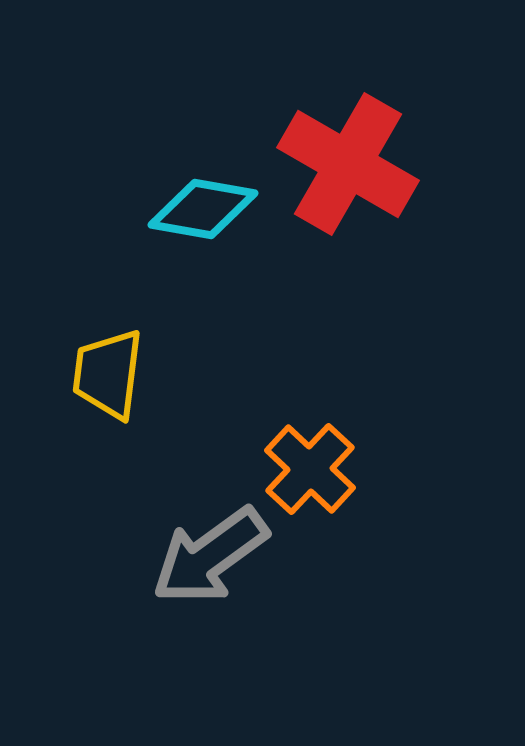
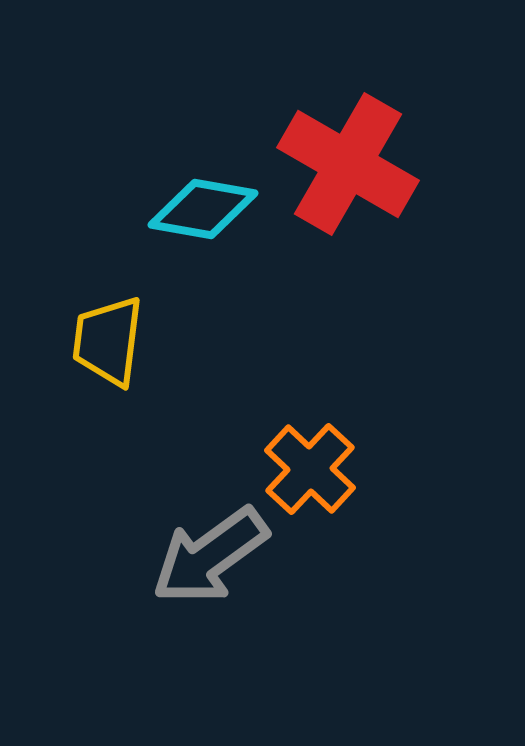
yellow trapezoid: moved 33 px up
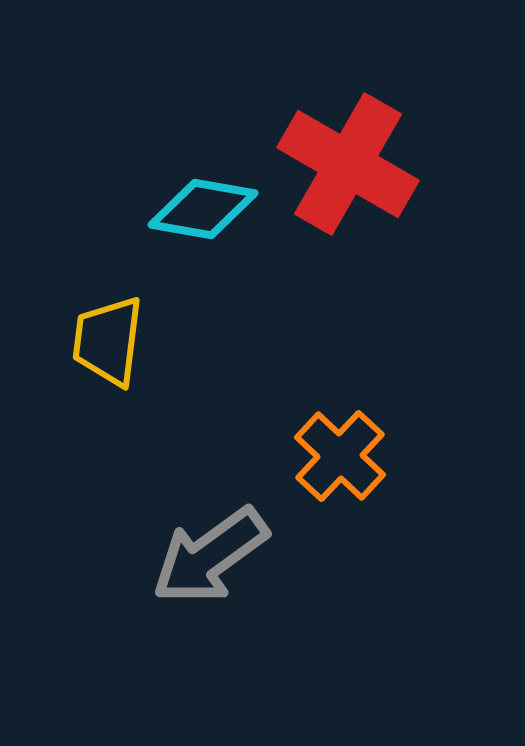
orange cross: moved 30 px right, 13 px up
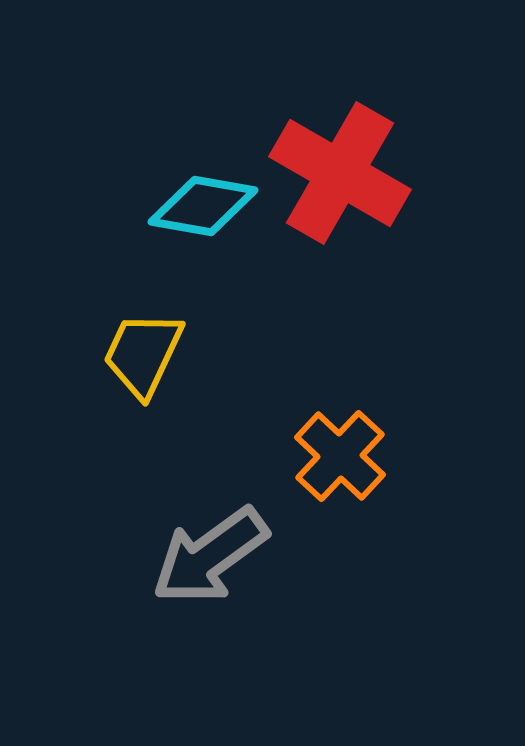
red cross: moved 8 px left, 9 px down
cyan diamond: moved 3 px up
yellow trapezoid: moved 35 px right, 13 px down; rotated 18 degrees clockwise
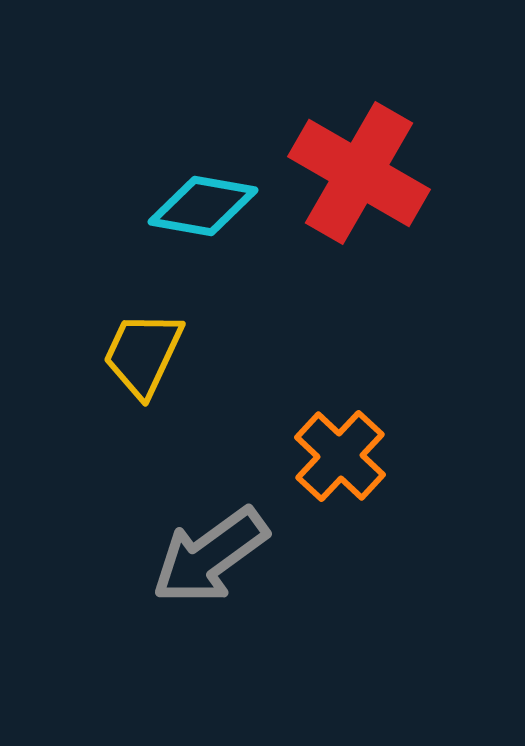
red cross: moved 19 px right
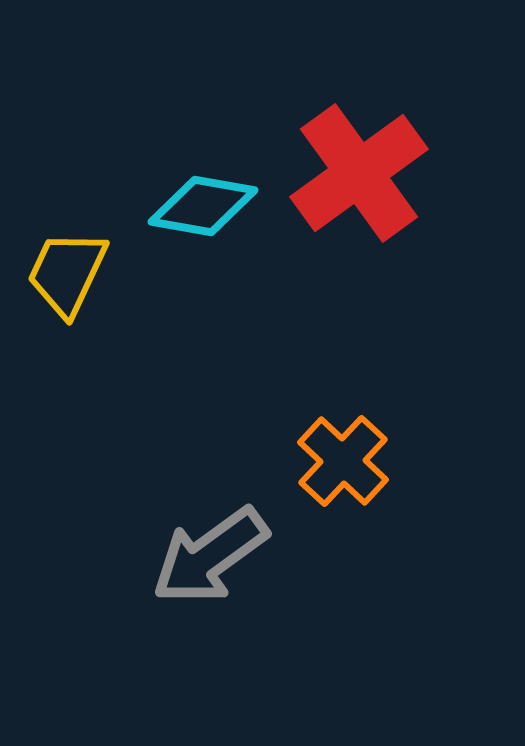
red cross: rotated 24 degrees clockwise
yellow trapezoid: moved 76 px left, 81 px up
orange cross: moved 3 px right, 5 px down
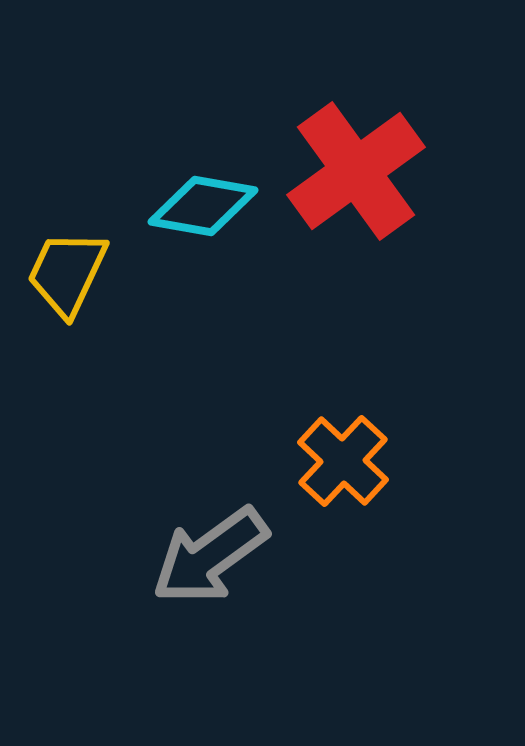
red cross: moved 3 px left, 2 px up
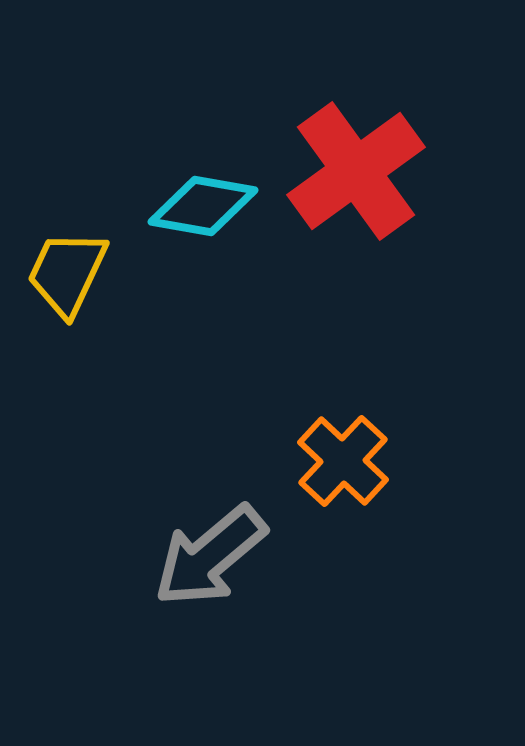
gray arrow: rotated 4 degrees counterclockwise
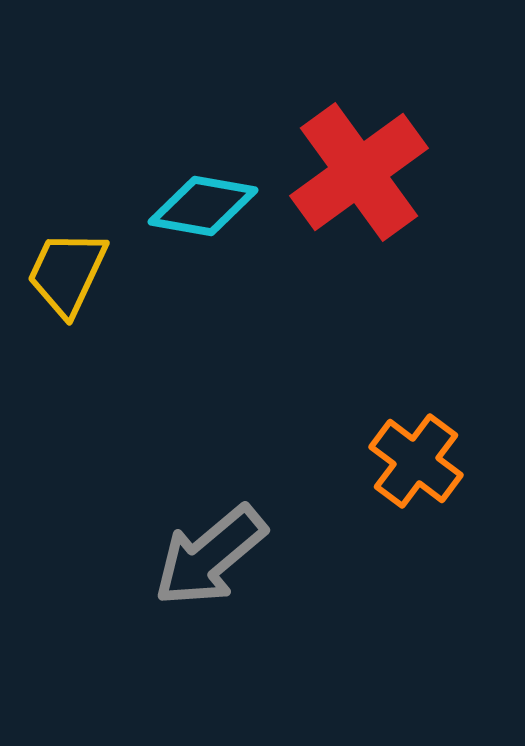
red cross: moved 3 px right, 1 px down
orange cross: moved 73 px right; rotated 6 degrees counterclockwise
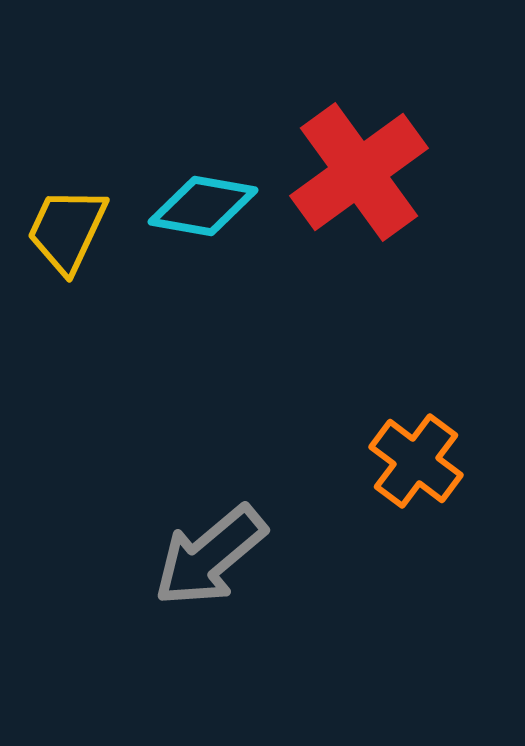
yellow trapezoid: moved 43 px up
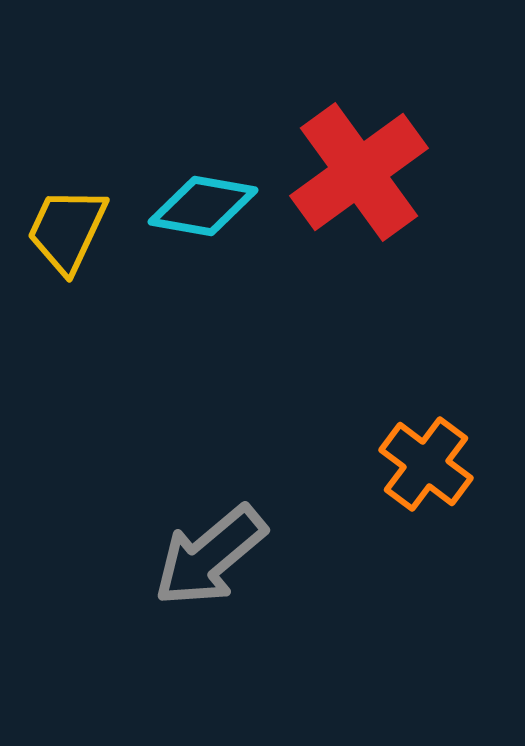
orange cross: moved 10 px right, 3 px down
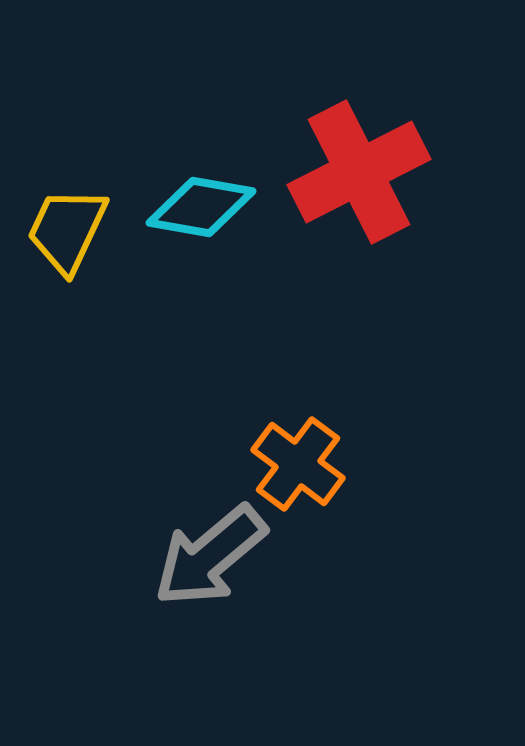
red cross: rotated 9 degrees clockwise
cyan diamond: moved 2 px left, 1 px down
orange cross: moved 128 px left
